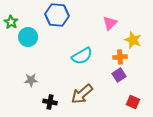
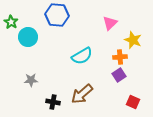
black cross: moved 3 px right
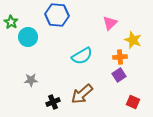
black cross: rotated 32 degrees counterclockwise
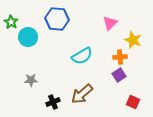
blue hexagon: moved 4 px down
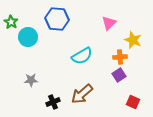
pink triangle: moved 1 px left
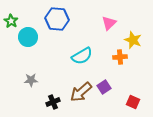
green star: moved 1 px up
purple square: moved 15 px left, 12 px down
brown arrow: moved 1 px left, 2 px up
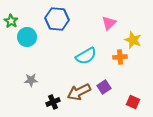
cyan circle: moved 1 px left
cyan semicircle: moved 4 px right
brown arrow: moved 2 px left; rotated 15 degrees clockwise
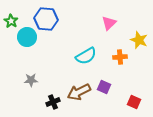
blue hexagon: moved 11 px left
yellow star: moved 6 px right
purple square: rotated 32 degrees counterclockwise
red square: moved 1 px right
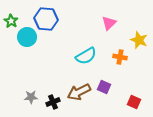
orange cross: rotated 16 degrees clockwise
gray star: moved 17 px down
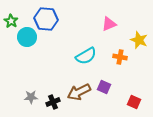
pink triangle: moved 1 px down; rotated 21 degrees clockwise
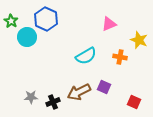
blue hexagon: rotated 20 degrees clockwise
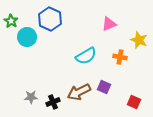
blue hexagon: moved 4 px right
